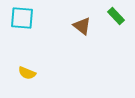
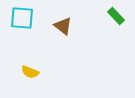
brown triangle: moved 19 px left
yellow semicircle: moved 3 px right, 1 px up
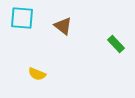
green rectangle: moved 28 px down
yellow semicircle: moved 7 px right, 2 px down
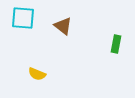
cyan square: moved 1 px right
green rectangle: rotated 54 degrees clockwise
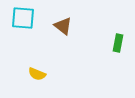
green rectangle: moved 2 px right, 1 px up
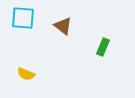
green rectangle: moved 15 px left, 4 px down; rotated 12 degrees clockwise
yellow semicircle: moved 11 px left
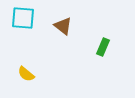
yellow semicircle: rotated 18 degrees clockwise
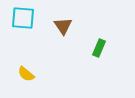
brown triangle: rotated 18 degrees clockwise
green rectangle: moved 4 px left, 1 px down
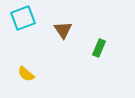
cyan square: rotated 25 degrees counterclockwise
brown triangle: moved 4 px down
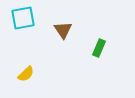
cyan square: rotated 10 degrees clockwise
yellow semicircle: rotated 84 degrees counterclockwise
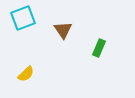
cyan square: rotated 10 degrees counterclockwise
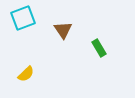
green rectangle: rotated 54 degrees counterclockwise
